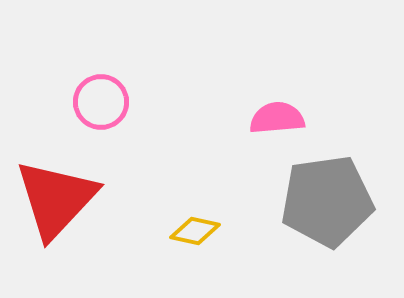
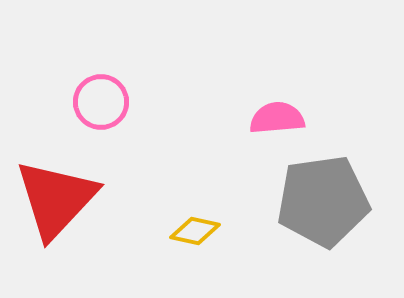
gray pentagon: moved 4 px left
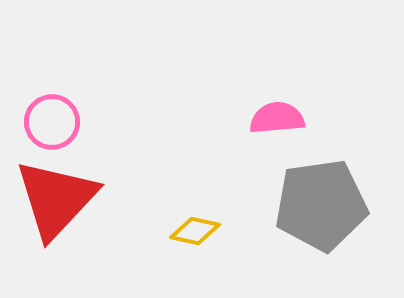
pink circle: moved 49 px left, 20 px down
gray pentagon: moved 2 px left, 4 px down
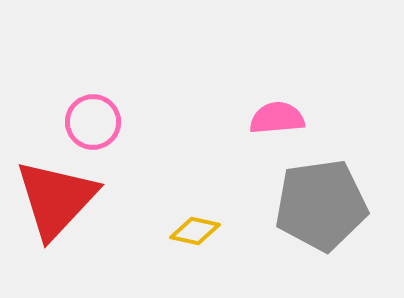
pink circle: moved 41 px right
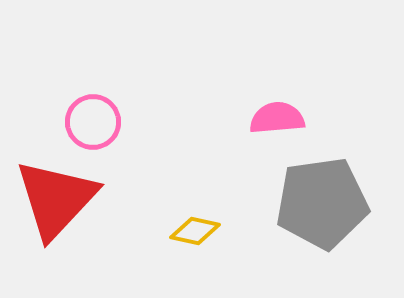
gray pentagon: moved 1 px right, 2 px up
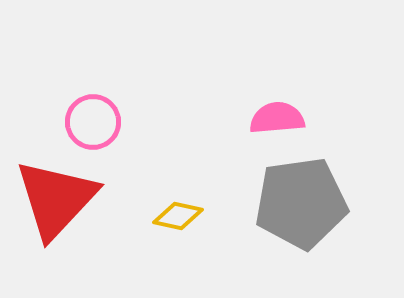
gray pentagon: moved 21 px left
yellow diamond: moved 17 px left, 15 px up
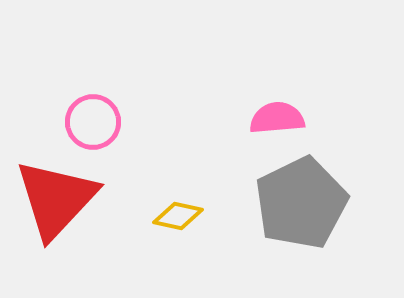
gray pentagon: rotated 18 degrees counterclockwise
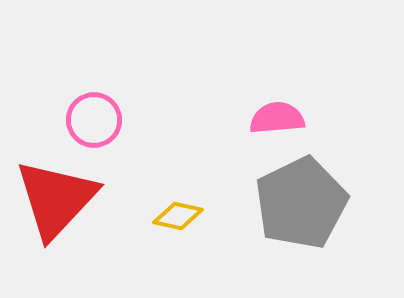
pink circle: moved 1 px right, 2 px up
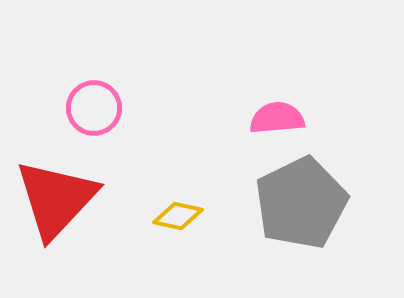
pink circle: moved 12 px up
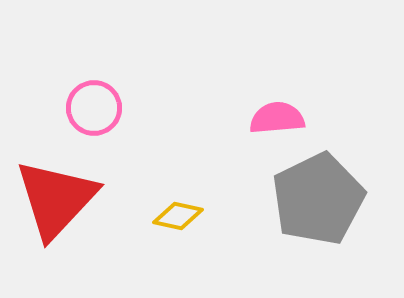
gray pentagon: moved 17 px right, 4 px up
